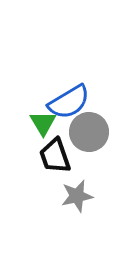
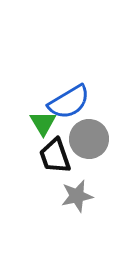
gray circle: moved 7 px down
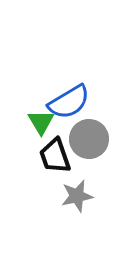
green triangle: moved 2 px left, 1 px up
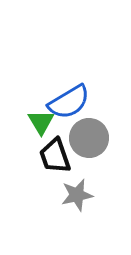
gray circle: moved 1 px up
gray star: moved 1 px up
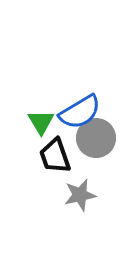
blue semicircle: moved 11 px right, 10 px down
gray circle: moved 7 px right
gray star: moved 3 px right
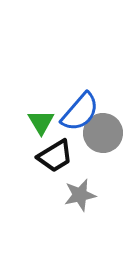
blue semicircle: rotated 18 degrees counterclockwise
gray circle: moved 7 px right, 5 px up
black trapezoid: rotated 102 degrees counterclockwise
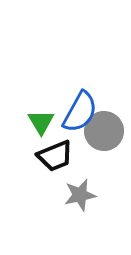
blue semicircle: rotated 12 degrees counterclockwise
gray circle: moved 1 px right, 2 px up
black trapezoid: rotated 9 degrees clockwise
